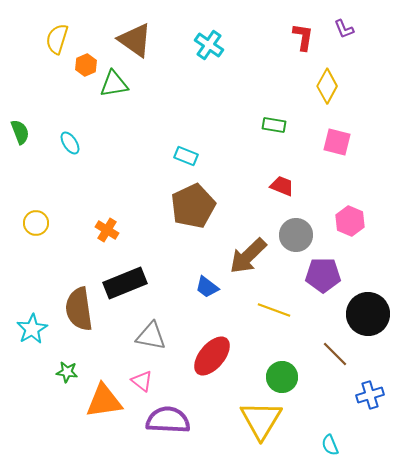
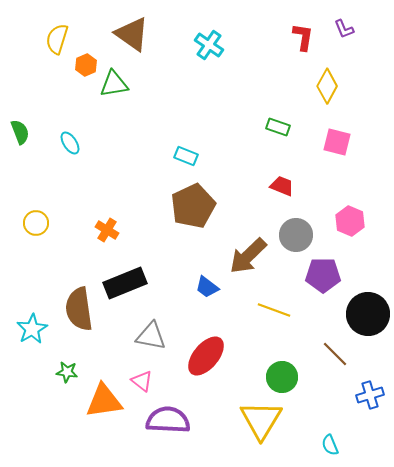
brown triangle: moved 3 px left, 6 px up
green rectangle: moved 4 px right, 2 px down; rotated 10 degrees clockwise
red ellipse: moved 6 px left
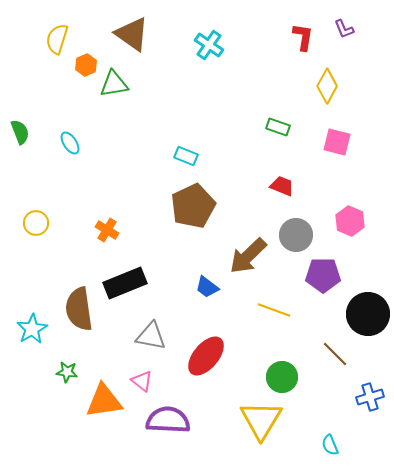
blue cross: moved 2 px down
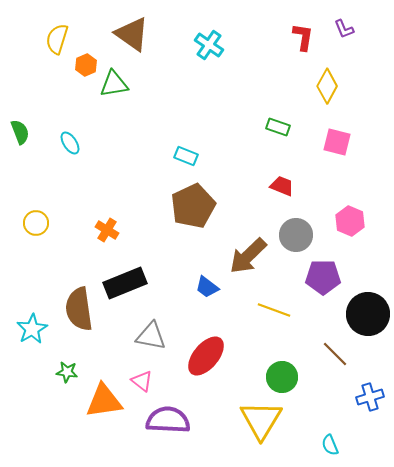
purple pentagon: moved 2 px down
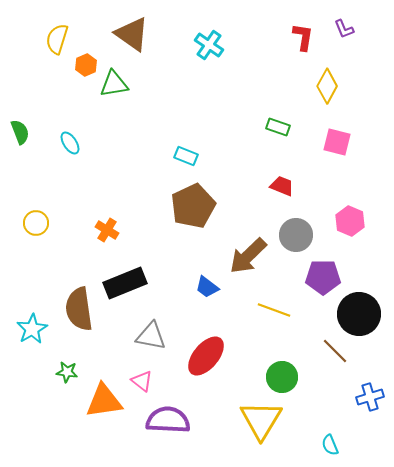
black circle: moved 9 px left
brown line: moved 3 px up
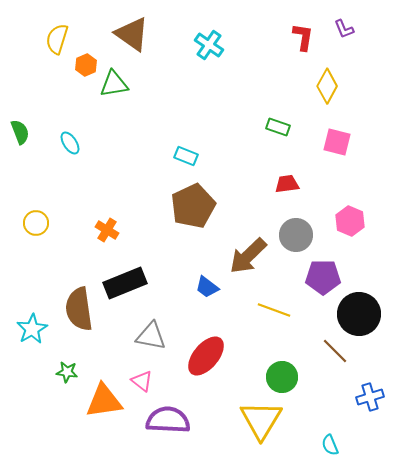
red trapezoid: moved 5 px right, 2 px up; rotated 30 degrees counterclockwise
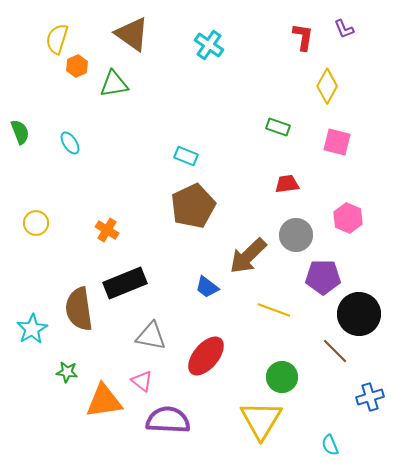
orange hexagon: moved 9 px left, 1 px down
pink hexagon: moved 2 px left, 3 px up
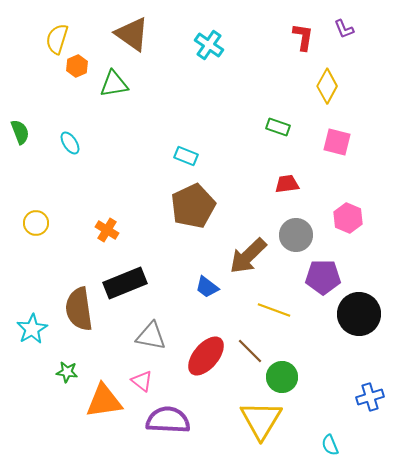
brown line: moved 85 px left
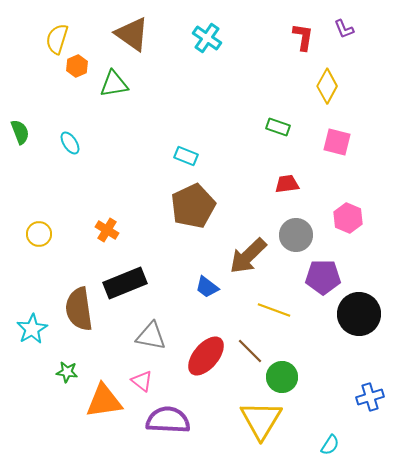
cyan cross: moved 2 px left, 7 px up
yellow circle: moved 3 px right, 11 px down
cyan semicircle: rotated 125 degrees counterclockwise
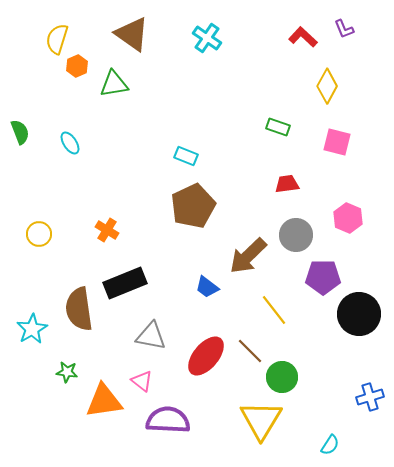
red L-shape: rotated 56 degrees counterclockwise
yellow line: rotated 32 degrees clockwise
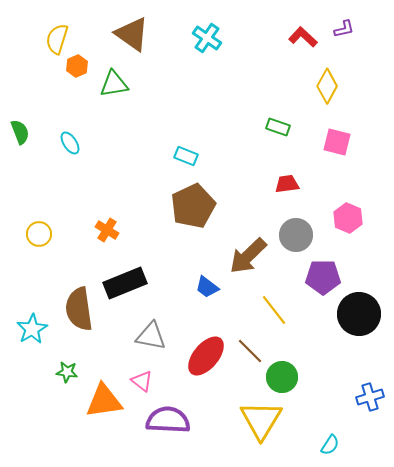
purple L-shape: rotated 80 degrees counterclockwise
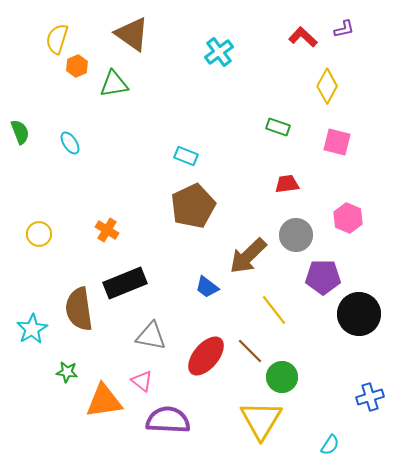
cyan cross: moved 12 px right, 14 px down; rotated 20 degrees clockwise
